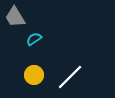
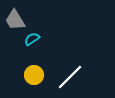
gray trapezoid: moved 3 px down
cyan semicircle: moved 2 px left
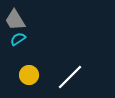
cyan semicircle: moved 14 px left
yellow circle: moved 5 px left
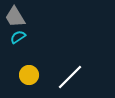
gray trapezoid: moved 3 px up
cyan semicircle: moved 2 px up
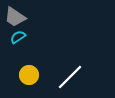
gray trapezoid: rotated 25 degrees counterclockwise
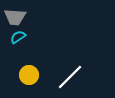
gray trapezoid: rotated 30 degrees counterclockwise
